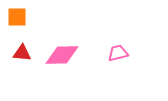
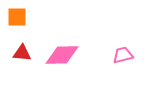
pink trapezoid: moved 5 px right, 2 px down
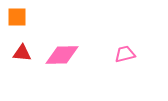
pink trapezoid: moved 2 px right, 1 px up
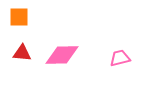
orange square: moved 2 px right
pink trapezoid: moved 5 px left, 4 px down
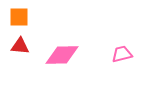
red triangle: moved 2 px left, 7 px up
pink trapezoid: moved 2 px right, 4 px up
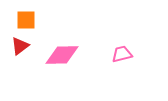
orange square: moved 7 px right, 3 px down
red triangle: rotated 42 degrees counterclockwise
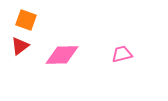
orange square: rotated 20 degrees clockwise
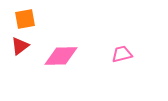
orange square: moved 1 px left, 1 px up; rotated 30 degrees counterclockwise
pink diamond: moved 1 px left, 1 px down
